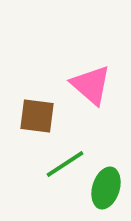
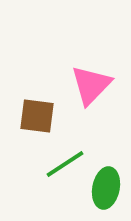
pink triangle: rotated 33 degrees clockwise
green ellipse: rotated 6 degrees counterclockwise
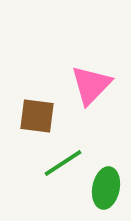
green line: moved 2 px left, 1 px up
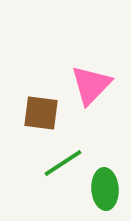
brown square: moved 4 px right, 3 px up
green ellipse: moved 1 px left, 1 px down; rotated 15 degrees counterclockwise
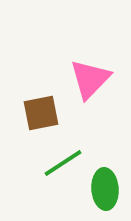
pink triangle: moved 1 px left, 6 px up
brown square: rotated 18 degrees counterclockwise
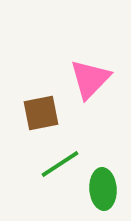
green line: moved 3 px left, 1 px down
green ellipse: moved 2 px left
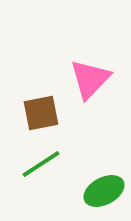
green line: moved 19 px left
green ellipse: moved 1 px right, 2 px down; rotated 66 degrees clockwise
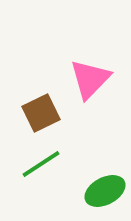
brown square: rotated 15 degrees counterclockwise
green ellipse: moved 1 px right
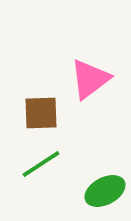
pink triangle: rotated 9 degrees clockwise
brown square: rotated 24 degrees clockwise
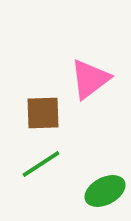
brown square: moved 2 px right
